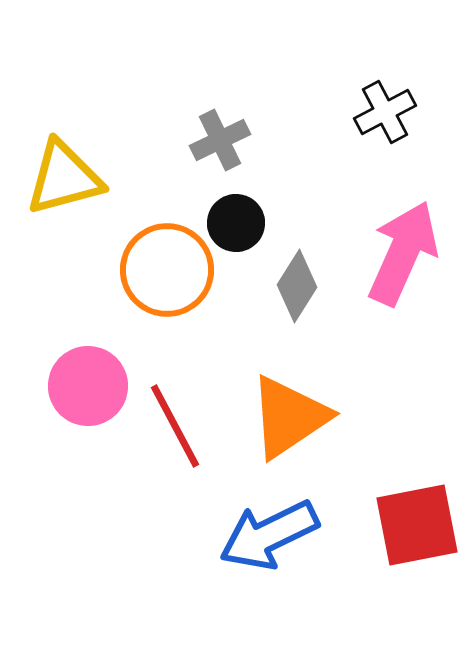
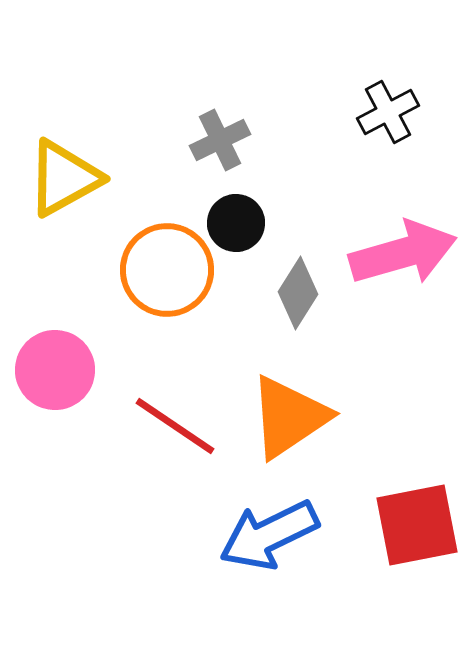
black cross: moved 3 px right
yellow triangle: rotated 14 degrees counterclockwise
pink arrow: rotated 50 degrees clockwise
gray diamond: moved 1 px right, 7 px down
pink circle: moved 33 px left, 16 px up
red line: rotated 28 degrees counterclockwise
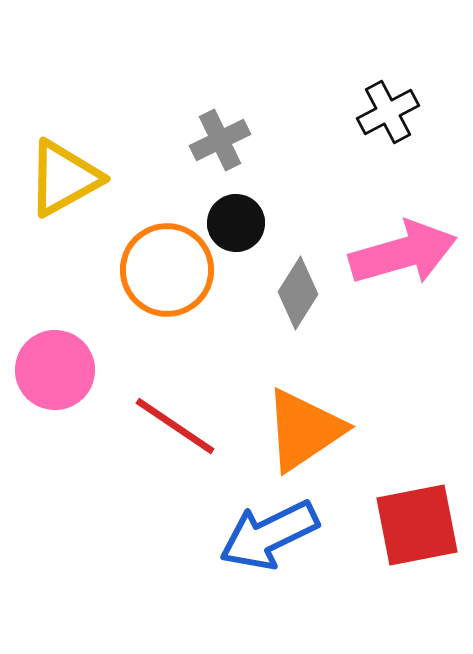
orange triangle: moved 15 px right, 13 px down
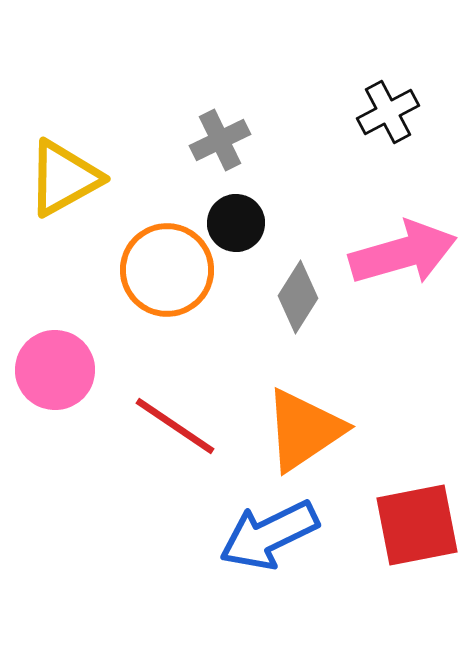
gray diamond: moved 4 px down
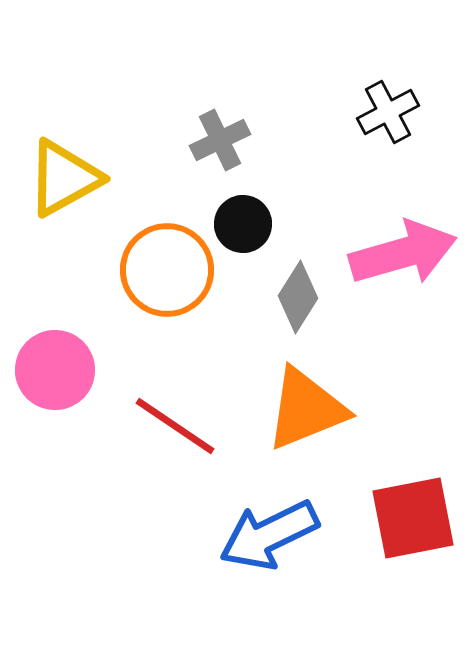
black circle: moved 7 px right, 1 px down
orange triangle: moved 2 px right, 21 px up; rotated 12 degrees clockwise
red square: moved 4 px left, 7 px up
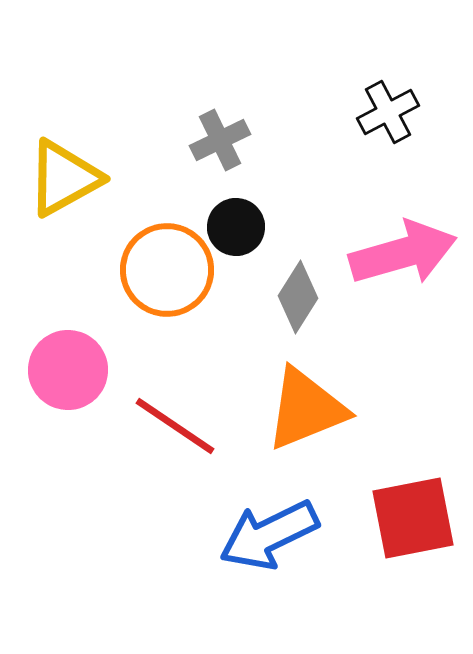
black circle: moved 7 px left, 3 px down
pink circle: moved 13 px right
